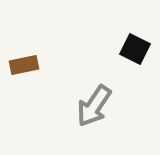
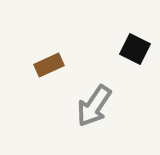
brown rectangle: moved 25 px right; rotated 12 degrees counterclockwise
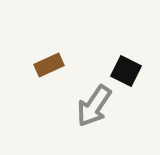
black square: moved 9 px left, 22 px down
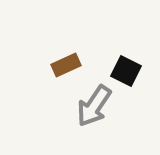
brown rectangle: moved 17 px right
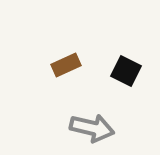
gray arrow: moved 2 px left, 22 px down; rotated 111 degrees counterclockwise
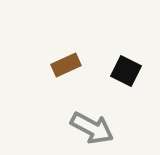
gray arrow: rotated 15 degrees clockwise
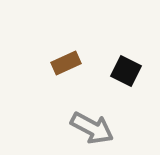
brown rectangle: moved 2 px up
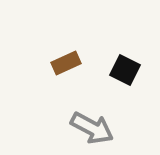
black square: moved 1 px left, 1 px up
